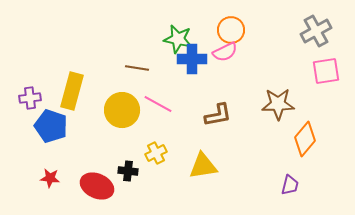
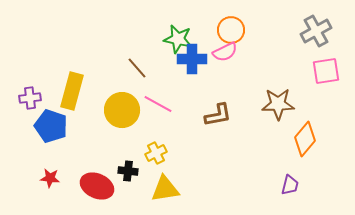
brown line: rotated 40 degrees clockwise
yellow triangle: moved 38 px left, 23 px down
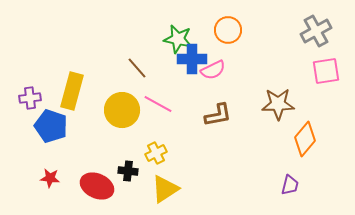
orange circle: moved 3 px left
pink semicircle: moved 12 px left, 18 px down
yellow triangle: rotated 24 degrees counterclockwise
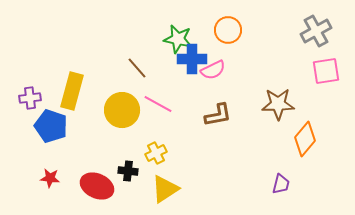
purple trapezoid: moved 9 px left, 1 px up
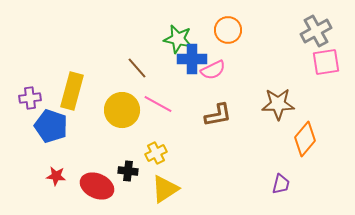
pink square: moved 9 px up
red star: moved 6 px right, 2 px up
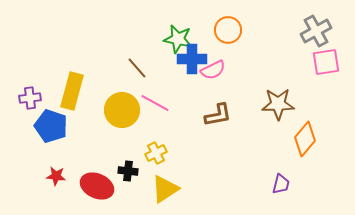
pink line: moved 3 px left, 1 px up
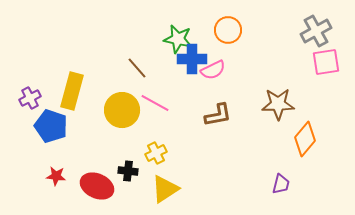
purple cross: rotated 20 degrees counterclockwise
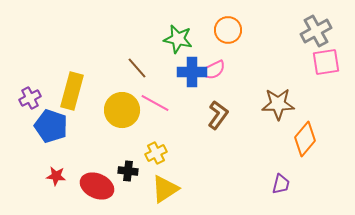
blue cross: moved 13 px down
brown L-shape: rotated 44 degrees counterclockwise
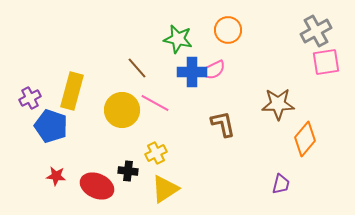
brown L-shape: moved 5 px right, 9 px down; rotated 48 degrees counterclockwise
